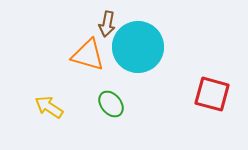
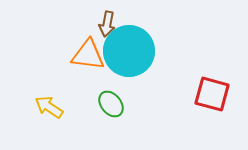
cyan circle: moved 9 px left, 4 px down
orange triangle: rotated 9 degrees counterclockwise
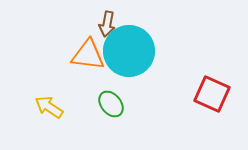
red square: rotated 9 degrees clockwise
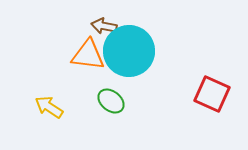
brown arrow: moved 3 px left, 2 px down; rotated 90 degrees clockwise
green ellipse: moved 3 px up; rotated 12 degrees counterclockwise
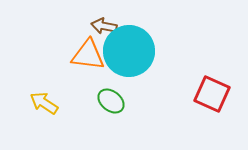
yellow arrow: moved 5 px left, 4 px up
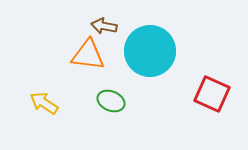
cyan circle: moved 21 px right
green ellipse: rotated 16 degrees counterclockwise
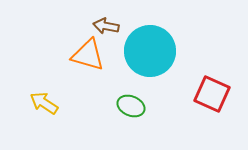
brown arrow: moved 2 px right
orange triangle: rotated 9 degrees clockwise
green ellipse: moved 20 px right, 5 px down
